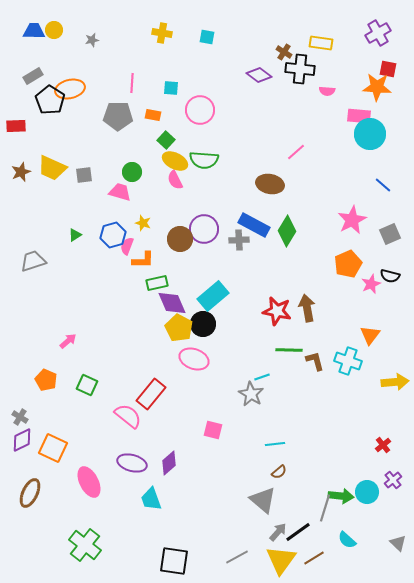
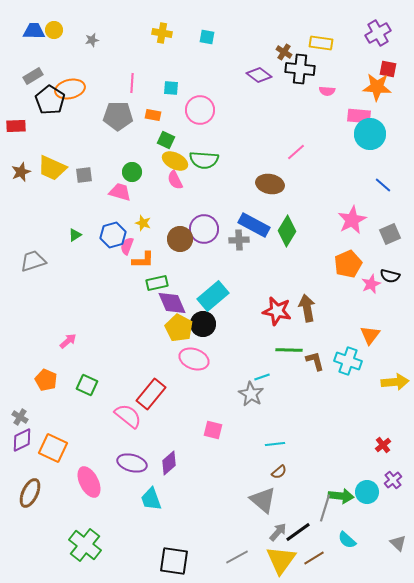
green square at (166, 140): rotated 18 degrees counterclockwise
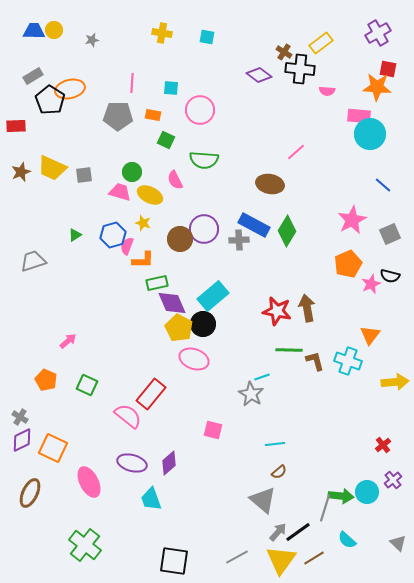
yellow rectangle at (321, 43): rotated 45 degrees counterclockwise
yellow ellipse at (175, 161): moved 25 px left, 34 px down
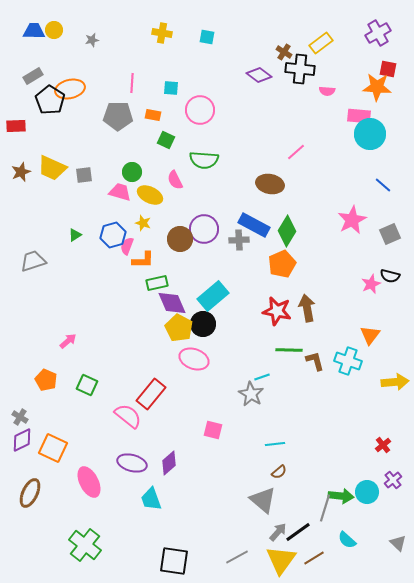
orange pentagon at (348, 264): moved 66 px left
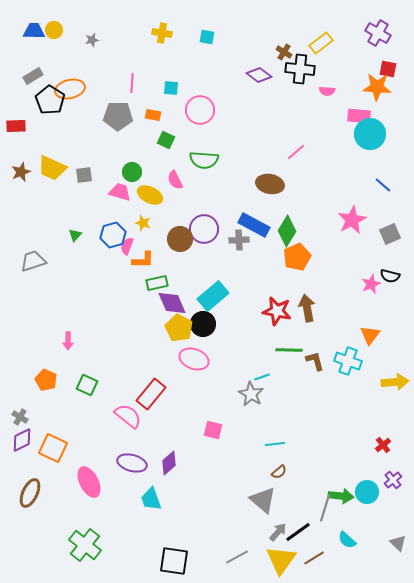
purple cross at (378, 33): rotated 30 degrees counterclockwise
green triangle at (75, 235): rotated 16 degrees counterclockwise
orange pentagon at (282, 264): moved 15 px right, 7 px up
pink arrow at (68, 341): rotated 132 degrees clockwise
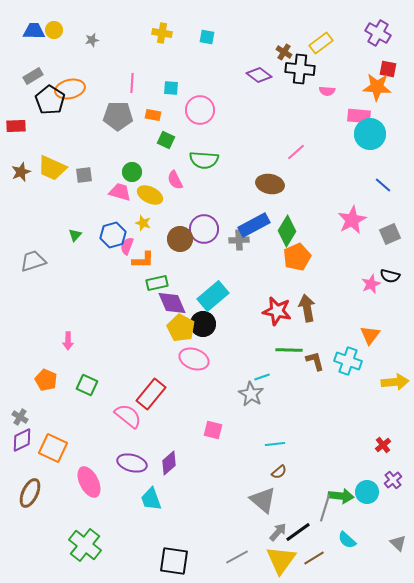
blue rectangle at (254, 225): rotated 56 degrees counterclockwise
yellow pentagon at (179, 328): moved 2 px right
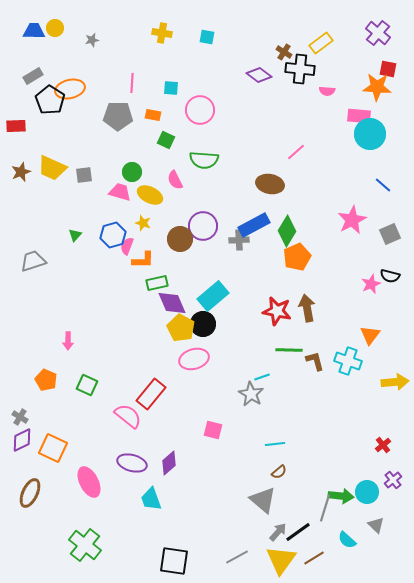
yellow circle at (54, 30): moved 1 px right, 2 px up
purple cross at (378, 33): rotated 10 degrees clockwise
purple circle at (204, 229): moved 1 px left, 3 px up
pink ellipse at (194, 359): rotated 36 degrees counterclockwise
gray triangle at (398, 543): moved 22 px left, 18 px up
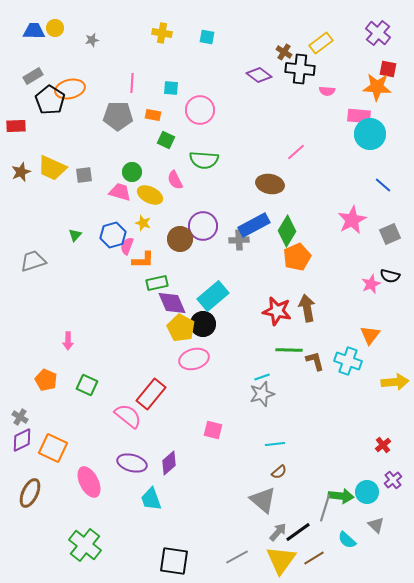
gray star at (251, 394): moved 11 px right; rotated 25 degrees clockwise
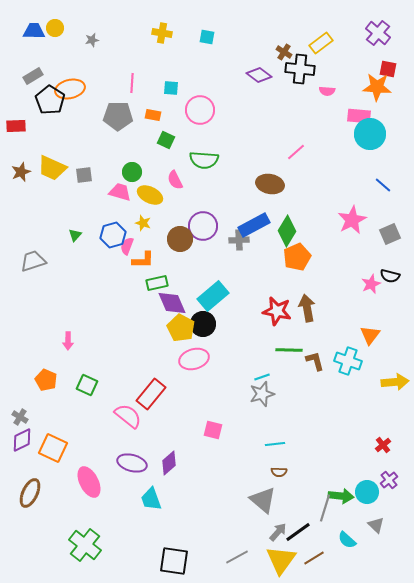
brown semicircle at (279, 472): rotated 42 degrees clockwise
purple cross at (393, 480): moved 4 px left
